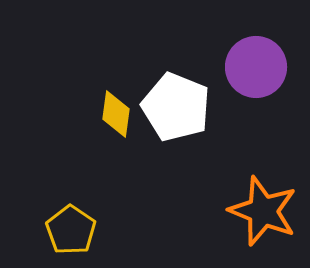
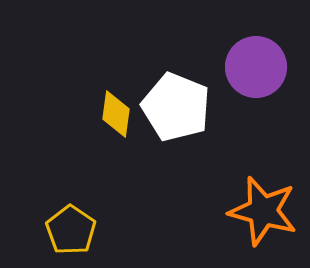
orange star: rotated 6 degrees counterclockwise
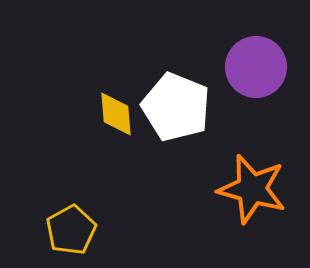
yellow diamond: rotated 12 degrees counterclockwise
orange star: moved 11 px left, 22 px up
yellow pentagon: rotated 9 degrees clockwise
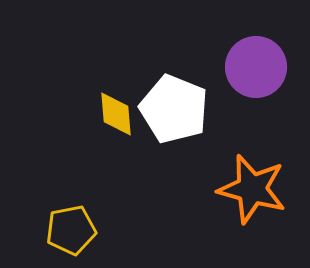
white pentagon: moved 2 px left, 2 px down
yellow pentagon: rotated 18 degrees clockwise
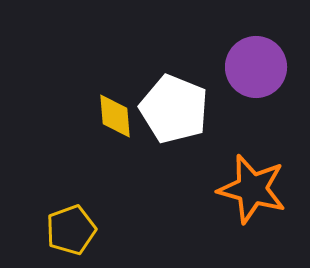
yellow diamond: moved 1 px left, 2 px down
yellow pentagon: rotated 9 degrees counterclockwise
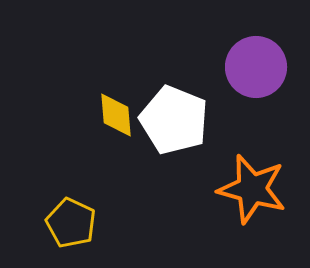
white pentagon: moved 11 px down
yellow diamond: moved 1 px right, 1 px up
yellow pentagon: moved 7 px up; rotated 27 degrees counterclockwise
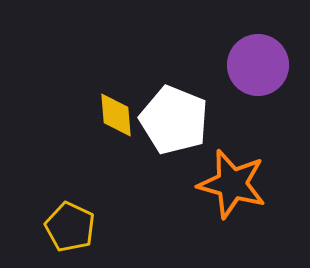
purple circle: moved 2 px right, 2 px up
orange star: moved 20 px left, 5 px up
yellow pentagon: moved 1 px left, 4 px down
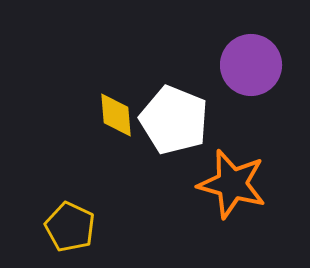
purple circle: moved 7 px left
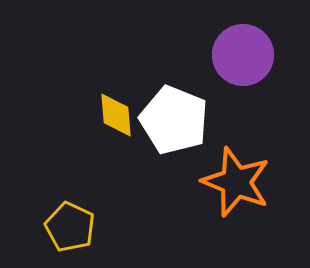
purple circle: moved 8 px left, 10 px up
orange star: moved 4 px right, 2 px up; rotated 6 degrees clockwise
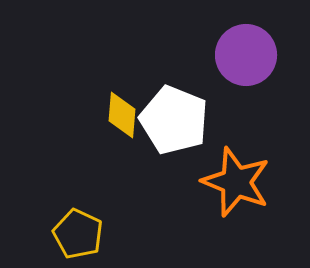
purple circle: moved 3 px right
yellow diamond: moved 6 px right; rotated 9 degrees clockwise
yellow pentagon: moved 8 px right, 7 px down
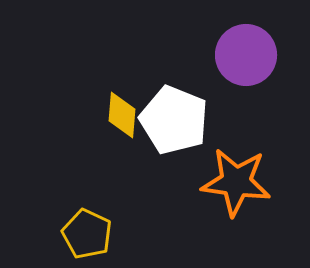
orange star: rotated 14 degrees counterclockwise
yellow pentagon: moved 9 px right
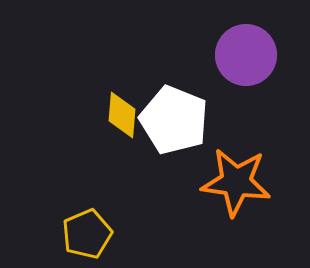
yellow pentagon: rotated 24 degrees clockwise
